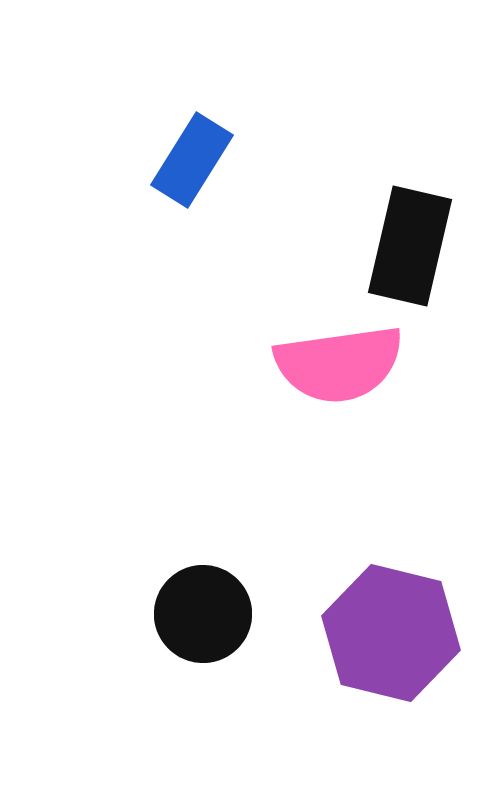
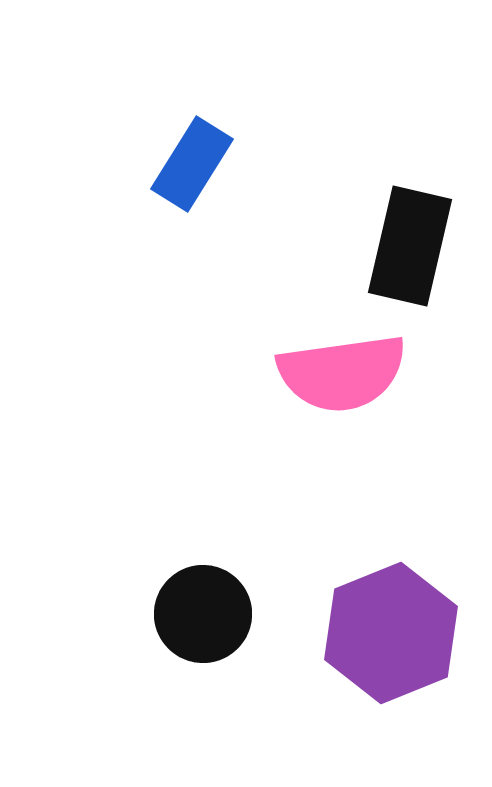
blue rectangle: moved 4 px down
pink semicircle: moved 3 px right, 9 px down
purple hexagon: rotated 24 degrees clockwise
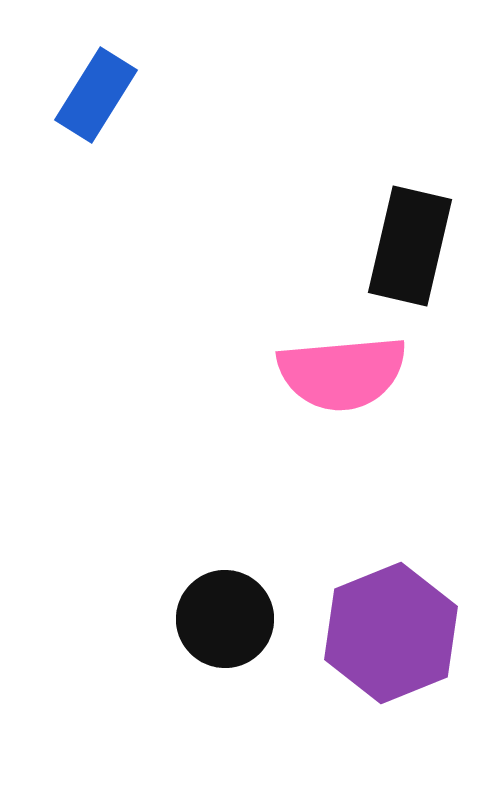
blue rectangle: moved 96 px left, 69 px up
pink semicircle: rotated 3 degrees clockwise
black circle: moved 22 px right, 5 px down
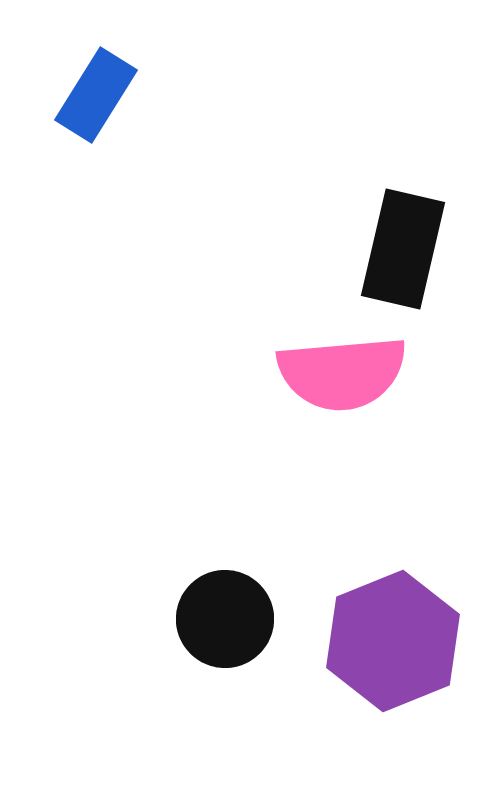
black rectangle: moved 7 px left, 3 px down
purple hexagon: moved 2 px right, 8 px down
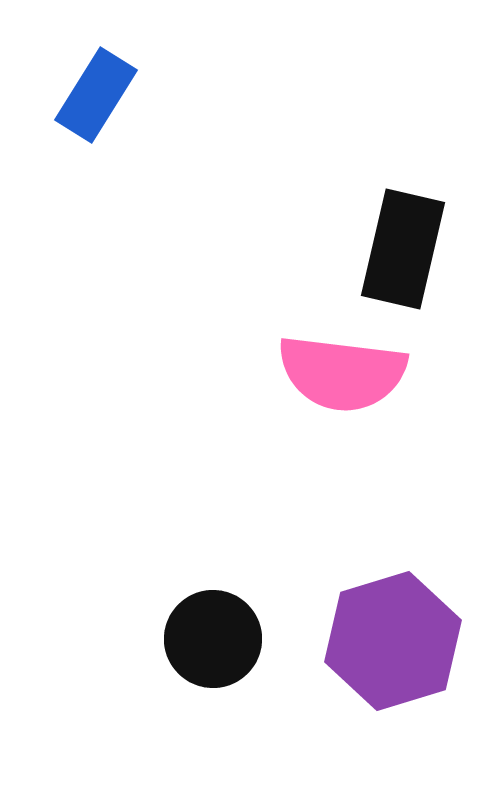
pink semicircle: rotated 12 degrees clockwise
black circle: moved 12 px left, 20 px down
purple hexagon: rotated 5 degrees clockwise
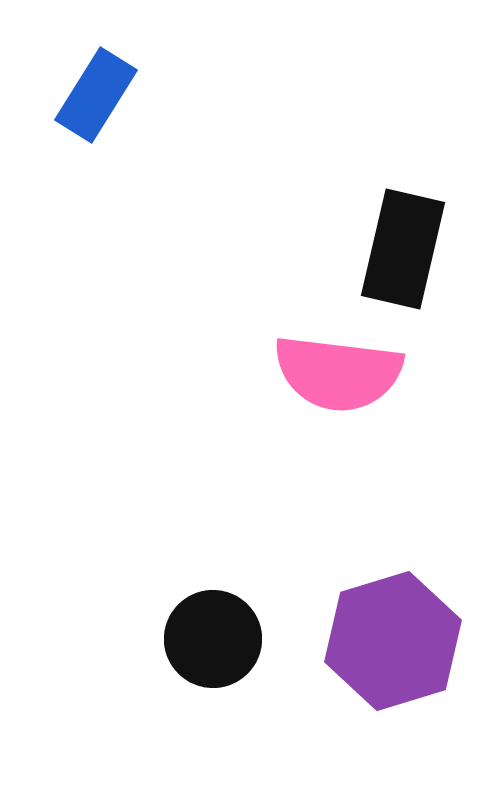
pink semicircle: moved 4 px left
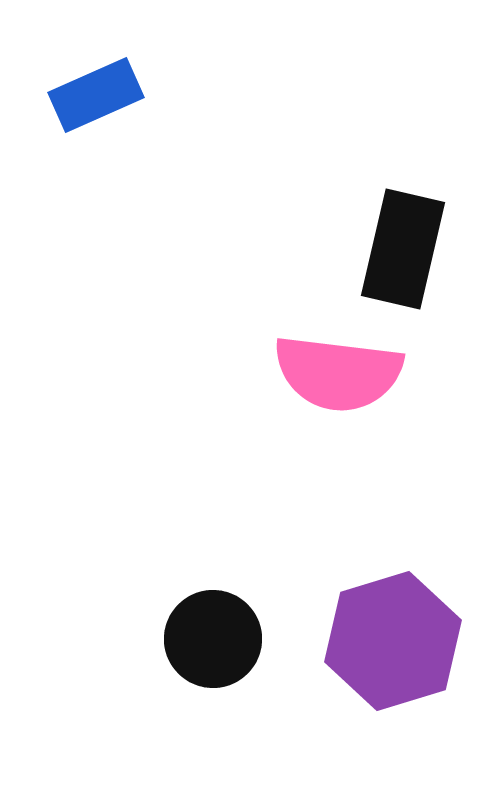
blue rectangle: rotated 34 degrees clockwise
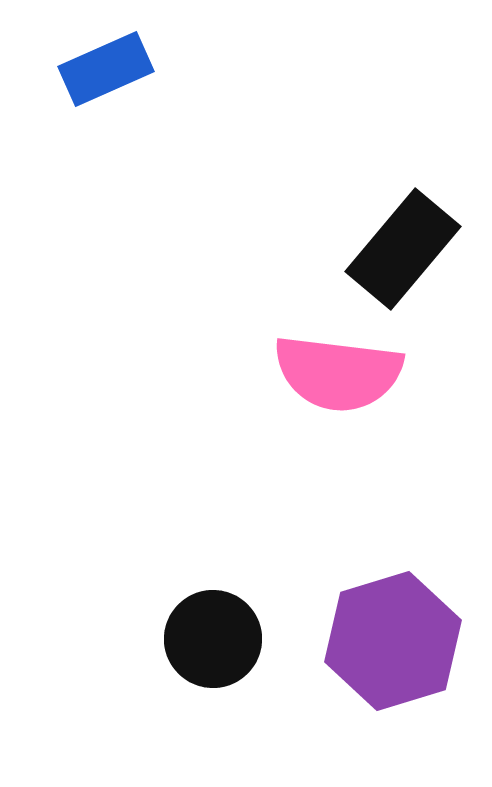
blue rectangle: moved 10 px right, 26 px up
black rectangle: rotated 27 degrees clockwise
